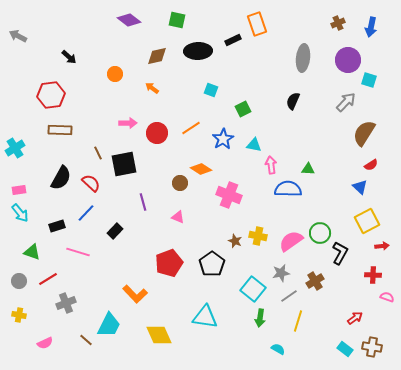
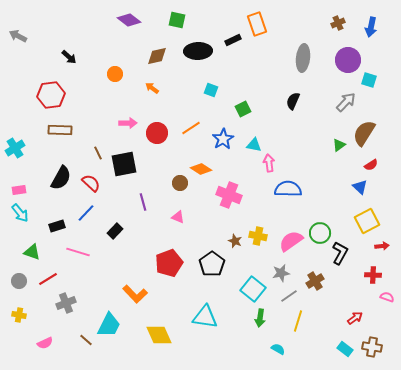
pink arrow at (271, 165): moved 2 px left, 2 px up
green triangle at (308, 169): moved 31 px right, 24 px up; rotated 40 degrees counterclockwise
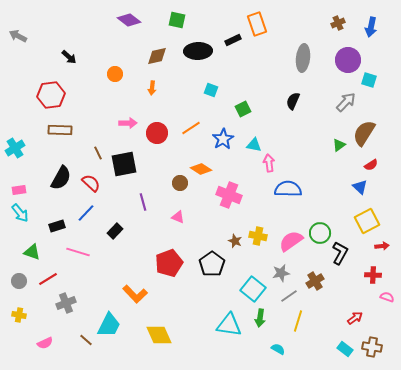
orange arrow at (152, 88): rotated 120 degrees counterclockwise
cyan triangle at (205, 317): moved 24 px right, 8 px down
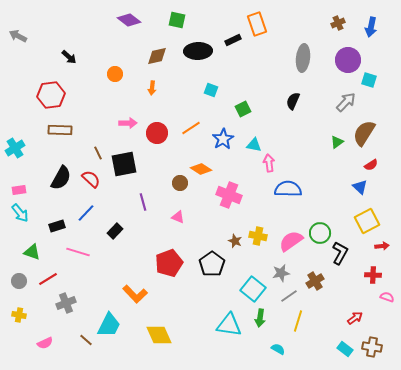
green triangle at (339, 145): moved 2 px left, 3 px up
red semicircle at (91, 183): moved 4 px up
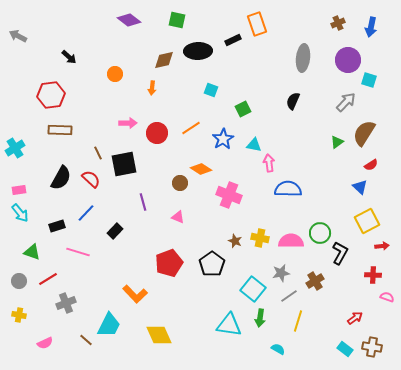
brown diamond at (157, 56): moved 7 px right, 4 px down
yellow cross at (258, 236): moved 2 px right, 2 px down
pink semicircle at (291, 241): rotated 35 degrees clockwise
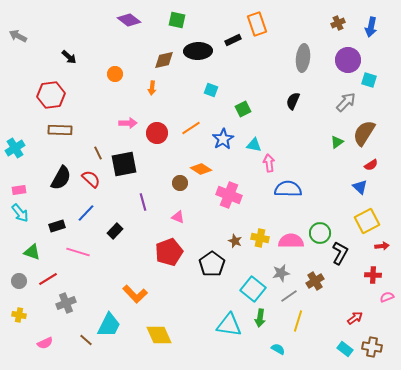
red pentagon at (169, 263): moved 11 px up
pink semicircle at (387, 297): rotated 40 degrees counterclockwise
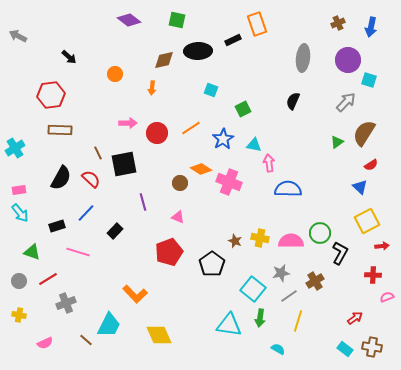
pink cross at (229, 195): moved 13 px up
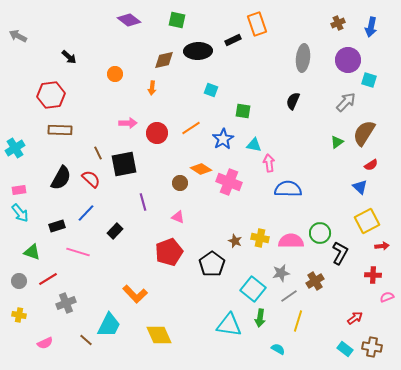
green square at (243, 109): moved 2 px down; rotated 35 degrees clockwise
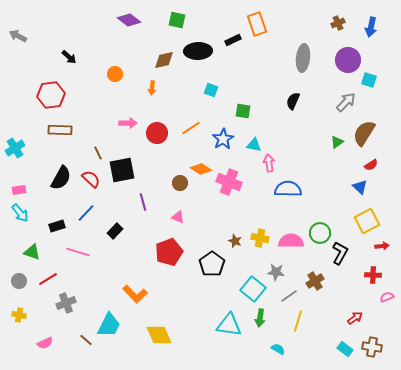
black square at (124, 164): moved 2 px left, 6 px down
gray star at (281, 273): moved 5 px left, 1 px up; rotated 18 degrees clockwise
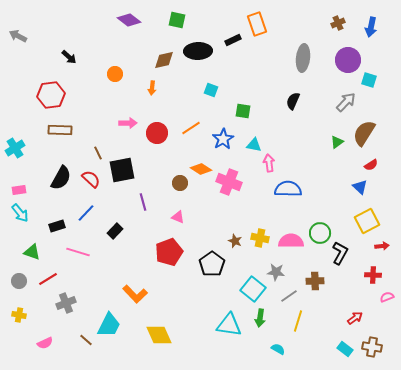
brown cross at (315, 281): rotated 30 degrees clockwise
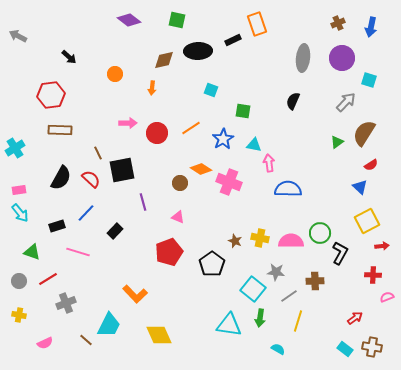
purple circle at (348, 60): moved 6 px left, 2 px up
